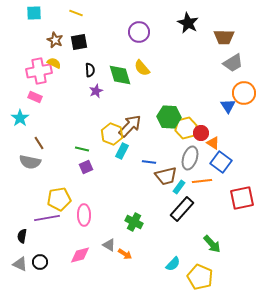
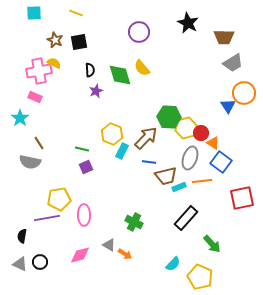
brown arrow at (130, 126): moved 16 px right, 12 px down
cyan rectangle at (179, 187): rotated 32 degrees clockwise
black rectangle at (182, 209): moved 4 px right, 9 px down
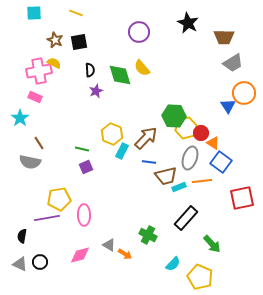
green hexagon at (169, 117): moved 5 px right, 1 px up
green cross at (134, 222): moved 14 px right, 13 px down
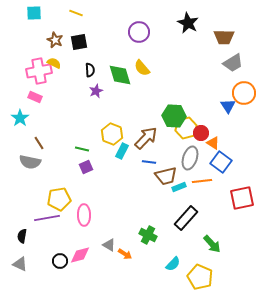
black circle at (40, 262): moved 20 px right, 1 px up
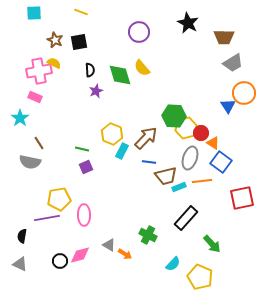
yellow line at (76, 13): moved 5 px right, 1 px up
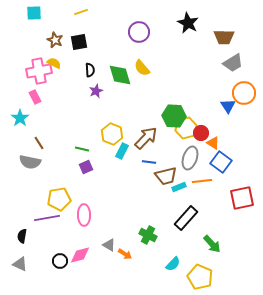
yellow line at (81, 12): rotated 40 degrees counterclockwise
pink rectangle at (35, 97): rotated 40 degrees clockwise
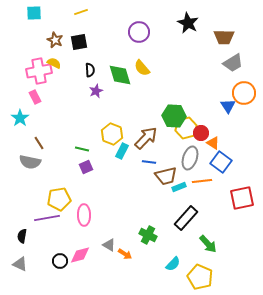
green arrow at (212, 244): moved 4 px left
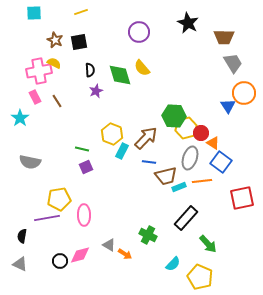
gray trapezoid at (233, 63): rotated 90 degrees counterclockwise
brown line at (39, 143): moved 18 px right, 42 px up
